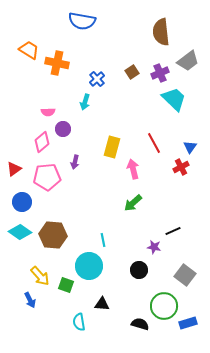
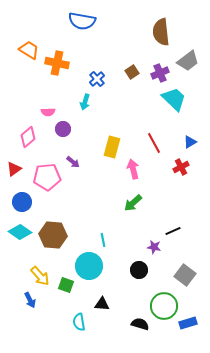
pink diamond: moved 14 px left, 5 px up
blue triangle: moved 5 px up; rotated 24 degrees clockwise
purple arrow: moved 2 px left; rotated 64 degrees counterclockwise
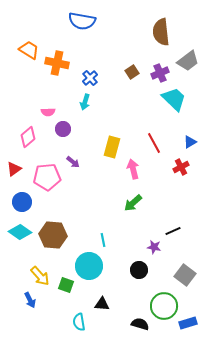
blue cross: moved 7 px left, 1 px up
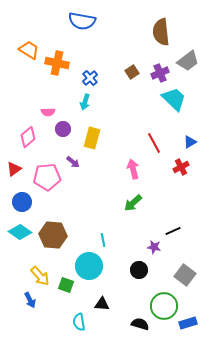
yellow rectangle: moved 20 px left, 9 px up
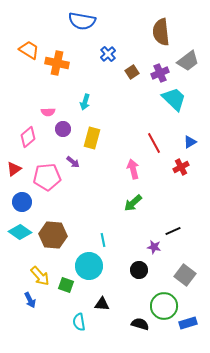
blue cross: moved 18 px right, 24 px up
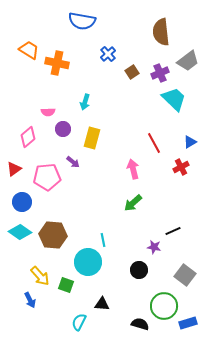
cyan circle: moved 1 px left, 4 px up
cyan semicircle: rotated 36 degrees clockwise
